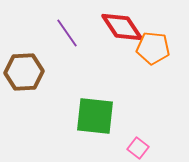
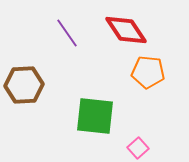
red diamond: moved 4 px right, 3 px down
orange pentagon: moved 5 px left, 24 px down
brown hexagon: moved 13 px down
pink square: rotated 10 degrees clockwise
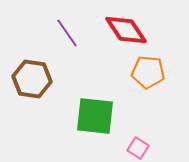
brown hexagon: moved 8 px right, 6 px up; rotated 12 degrees clockwise
pink square: rotated 15 degrees counterclockwise
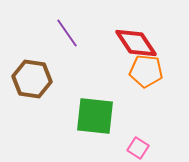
red diamond: moved 10 px right, 13 px down
orange pentagon: moved 2 px left, 1 px up
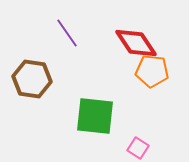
orange pentagon: moved 6 px right
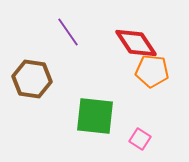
purple line: moved 1 px right, 1 px up
pink square: moved 2 px right, 9 px up
